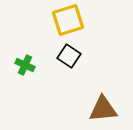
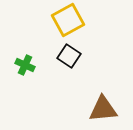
yellow square: rotated 12 degrees counterclockwise
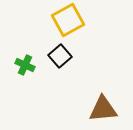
black square: moved 9 px left; rotated 15 degrees clockwise
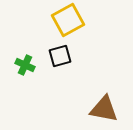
black square: rotated 25 degrees clockwise
brown triangle: moved 1 px right; rotated 16 degrees clockwise
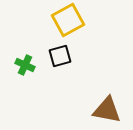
brown triangle: moved 3 px right, 1 px down
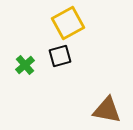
yellow square: moved 3 px down
green cross: rotated 24 degrees clockwise
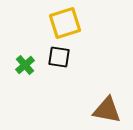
yellow square: moved 3 px left; rotated 12 degrees clockwise
black square: moved 1 px left, 1 px down; rotated 25 degrees clockwise
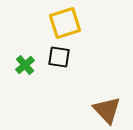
brown triangle: rotated 36 degrees clockwise
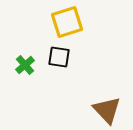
yellow square: moved 2 px right, 1 px up
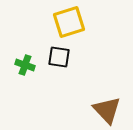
yellow square: moved 2 px right
green cross: rotated 30 degrees counterclockwise
